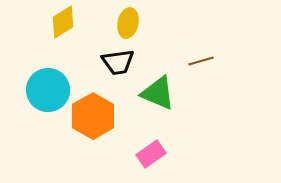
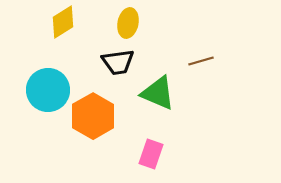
pink rectangle: rotated 36 degrees counterclockwise
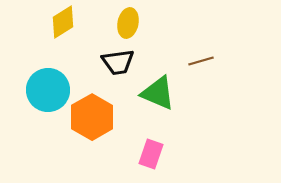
orange hexagon: moved 1 px left, 1 px down
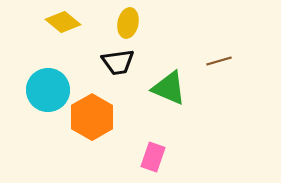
yellow diamond: rotated 72 degrees clockwise
brown line: moved 18 px right
green triangle: moved 11 px right, 5 px up
pink rectangle: moved 2 px right, 3 px down
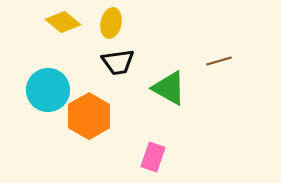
yellow ellipse: moved 17 px left
green triangle: rotated 6 degrees clockwise
orange hexagon: moved 3 px left, 1 px up
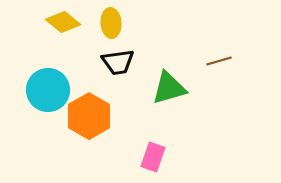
yellow ellipse: rotated 16 degrees counterclockwise
green triangle: rotated 45 degrees counterclockwise
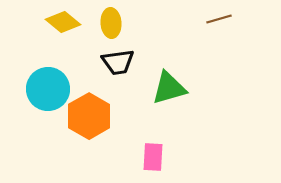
brown line: moved 42 px up
cyan circle: moved 1 px up
pink rectangle: rotated 16 degrees counterclockwise
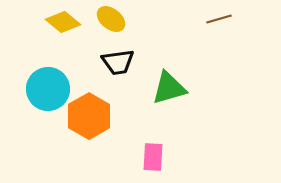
yellow ellipse: moved 4 px up; rotated 48 degrees counterclockwise
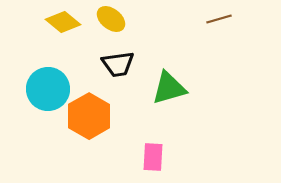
black trapezoid: moved 2 px down
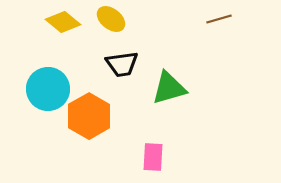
black trapezoid: moved 4 px right
